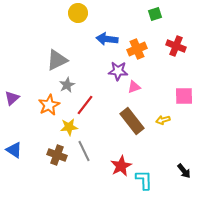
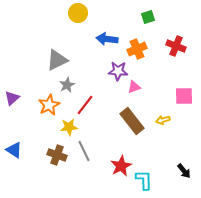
green square: moved 7 px left, 3 px down
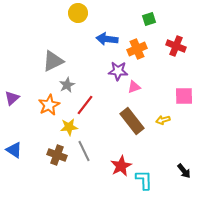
green square: moved 1 px right, 2 px down
gray triangle: moved 4 px left, 1 px down
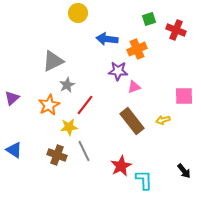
red cross: moved 16 px up
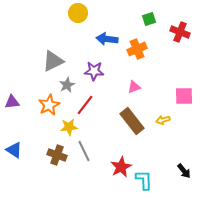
red cross: moved 4 px right, 2 px down
purple star: moved 24 px left
purple triangle: moved 4 px down; rotated 35 degrees clockwise
red star: moved 1 px down
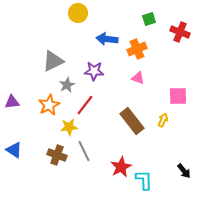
pink triangle: moved 4 px right, 9 px up; rotated 40 degrees clockwise
pink square: moved 6 px left
yellow arrow: rotated 128 degrees clockwise
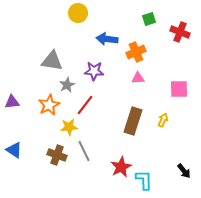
orange cross: moved 1 px left, 3 px down
gray triangle: moved 1 px left; rotated 35 degrees clockwise
pink triangle: rotated 24 degrees counterclockwise
pink square: moved 1 px right, 7 px up
brown rectangle: moved 1 px right; rotated 56 degrees clockwise
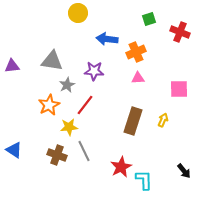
purple triangle: moved 36 px up
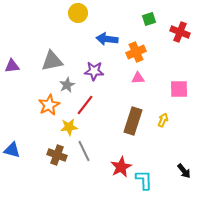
gray triangle: rotated 20 degrees counterclockwise
blue triangle: moved 2 px left; rotated 18 degrees counterclockwise
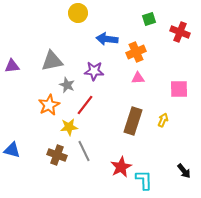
gray star: rotated 21 degrees counterclockwise
